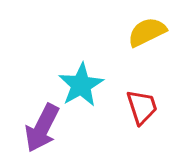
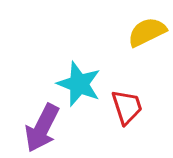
cyan star: moved 2 px left, 1 px up; rotated 21 degrees counterclockwise
red trapezoid: moved 15 px left
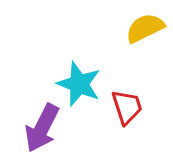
yellow semicircle: moved 2 px left, 4 px up
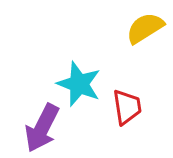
yellow semicircle: rotated 6 degrees counterclockwise
red trapezoid: rotated 9 degrees clockwise
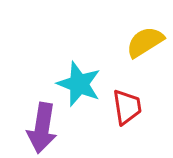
yellow semicircle: moved 14 px down
purple arrow: rotated 18 degrees counterclockwise
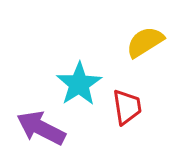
cyan star: rotated 18 degrees clockwise
purple arrow: moved 1 px left; rotated 108 degrees clockwise
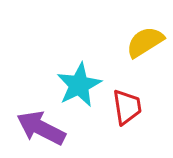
cyan star: moved 1 px down; rotated 6 degrees clockwise
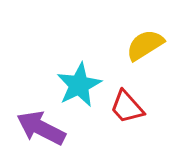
yellow semicircle: moved 3 px down
red trapezoid: rotated 147 degrees clockwise
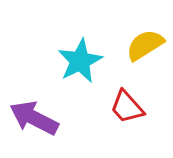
cyan star: moved 1 px right, 24 px up
purple arrow: moved 7 px left, 10 px up
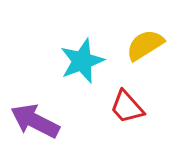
cyan star: moved 2 px right; rotated 6 degrees clockwise
purple arrow: moved 1 px right, 3 px down
